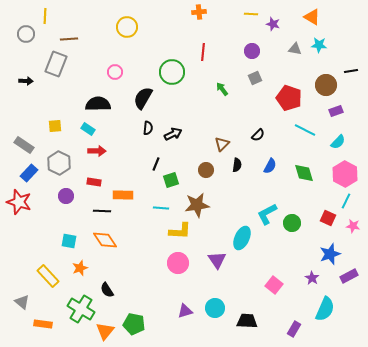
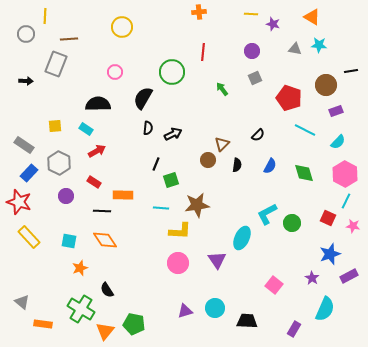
yellow circle at (127, 27): moved 5 px left
cyan rectangle at (88, 129): moved 2 px left
red arrow at (97, 151): rotated 30 degrees counterclockwise
brown circle at (206, 170): moved 2 px right, 10 px up
red rectangle at (94, 182): rotated 24 degrees clockwise
yellow rectangle at (48, 276): moved 19 px left, 39 px up
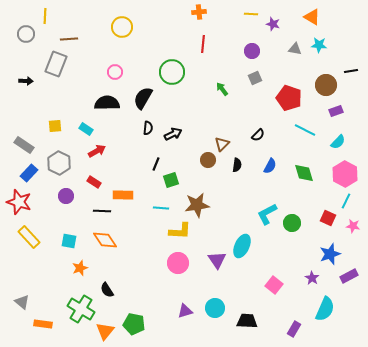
red line at (203, 52): moved 8 px up
black semicircle at (98, 104): moved 9 px right, 1 px up
cyan ellipse at (242, 238): moved 8 px down
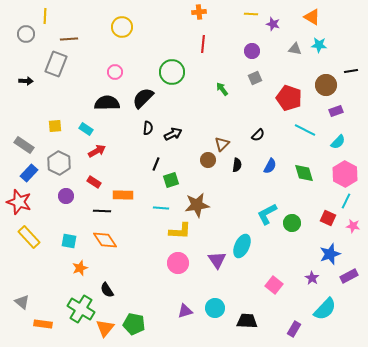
black semicircle at (143, 98): rotated 15 degrees clockwise
cyan semicircle at (325, 309): rotated 20 degrees clockwise
orange triangle at (105, 331): moved 3 px up
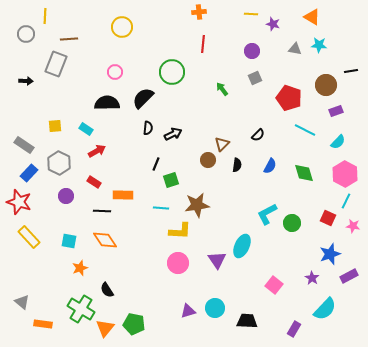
purple triangle at (185, 311): moved 3 px right
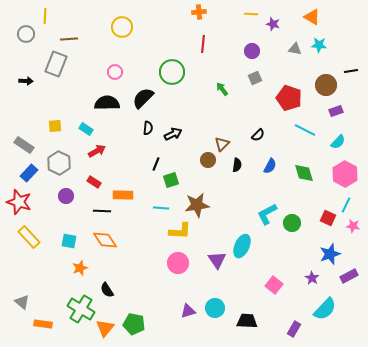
cyan line at (346, 201): moved 4 px down
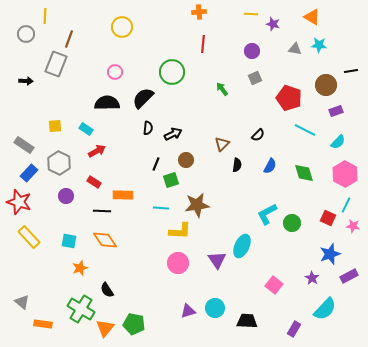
brown line at (69, 39): rotated 66 degrees counterclockwise
brown circle at (208, 160): moved 22 px left
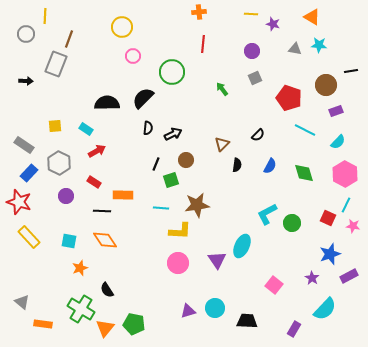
pink circle at (115, 72): moved 18 px right, 16 px up
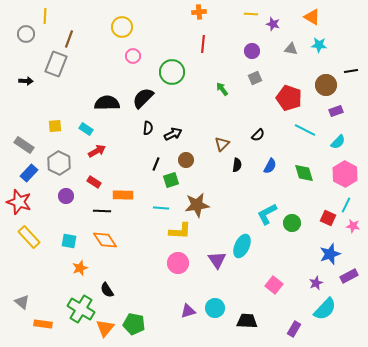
gray triangle at (295, 49): moved 4 px left
purple star at (312, 278): moved 4 px right, 5 px down; rotated 16 degrees clockwise
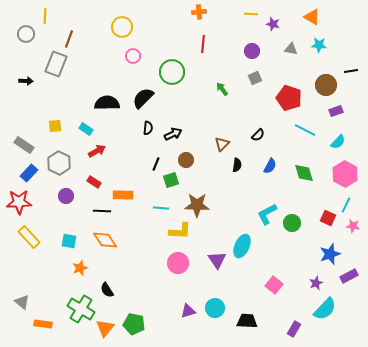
red star at (19, 202): rotated 20 degrees counterclockwise
brown star at (197, 205): rotated 10 degrees clockwise
